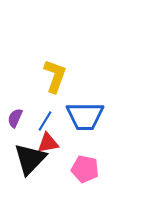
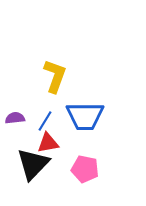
purple semicircle: rotated 60 degrees clockwise
black triangle: moved 3 px right, 5 px down
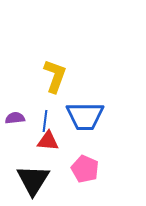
blue line: rotated 25 degrees counterclockwise
red triangle: moved 2 px up; rotated 15 degrees clockwise
black triangle: moved 16 px down; rotated 12 degrees counterclockwise
pink pentagon: rotated 12 degrees clockwise
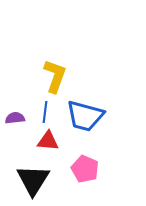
blue trapezoid: rotated 15 degrees clockwise
blue line: moved 9 px up
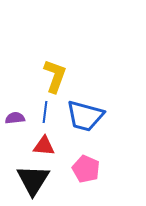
red triangle: moved 4 px left, 5 px down
pink pentagon: moved 1 px right
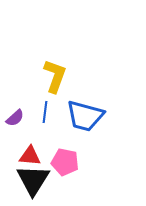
purple semicircle: rotated 144 degrees clockwise
red triangle: moved 14 px left, 10 px down
pink pentagon: moved 21 px left, 7 px up; rotated 12 degrees counterclockwise
